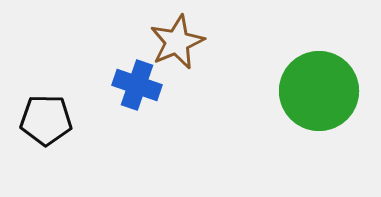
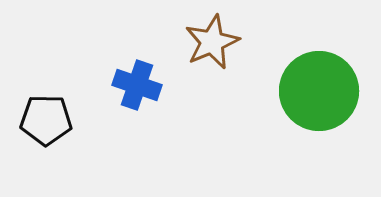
brown star: moved 35 px right
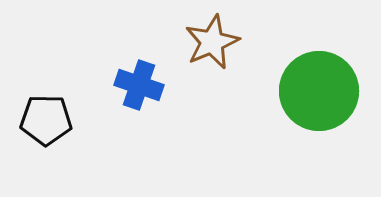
blue cross: moved 2 px right
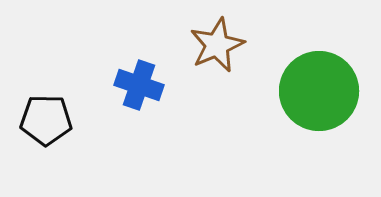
brown star: moved 5 px right, 3 px down
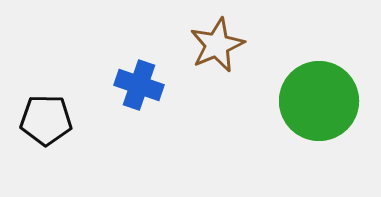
green circle: moved 10 px down
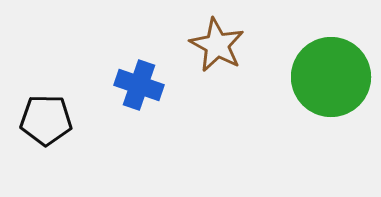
brown star: rotated 20 degrees counterclockwise
green circle: moved 12 px right, 24 px up
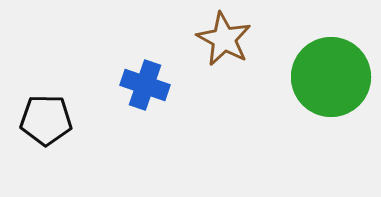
brown star: moved 7 px right, 6 px up
blue cross: moved 6 px right
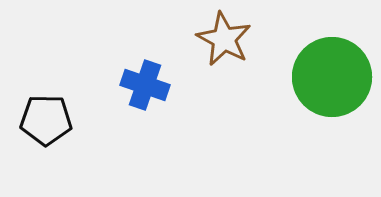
green circle: moved 1 px right
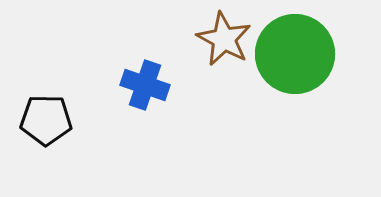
green circle: moved 37 px left, 23 px up
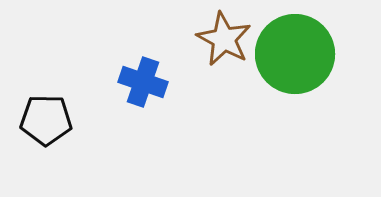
blue cross: moved 2 px left, 3 px up
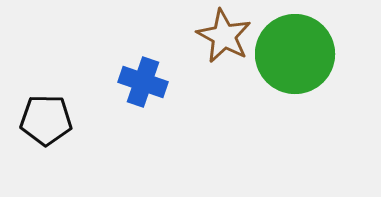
brown star: moved 3 px up
